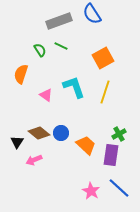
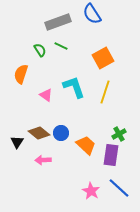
gray rectangle: moved 1 px left, 1 px down
pink arrow: moved 9 px right; rotated 21 degrees clockwise
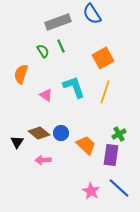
green line: rotated 40 degrees clockwise
green semicircle: moved 3 px right, 1 px down
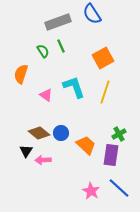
black triangle: moved 9 px right, 9 px down
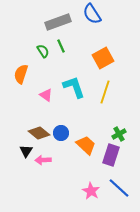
purple rectangle: rotated 10 degrees clockwise
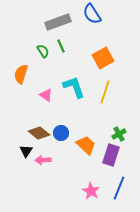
blue line: rotated 70 degrees clockwise
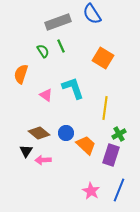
orange square: rotated 30 degrees counterclockwise
cyan L-shape: moved 1 px left, 1 px down
yellow line: moved 16 px down; rotated 10 degrees counterclockwise
blue circle: moved 5 px right
blue line: moved 2 px down
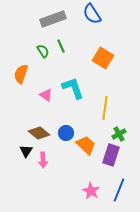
gray rectangle: moved 5 px left, 3 px up
pink arrow: rotated 91 degrees counterclockwise
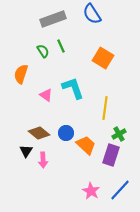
blue line: moved 1 px right; rotated 20 degrees clockwise
